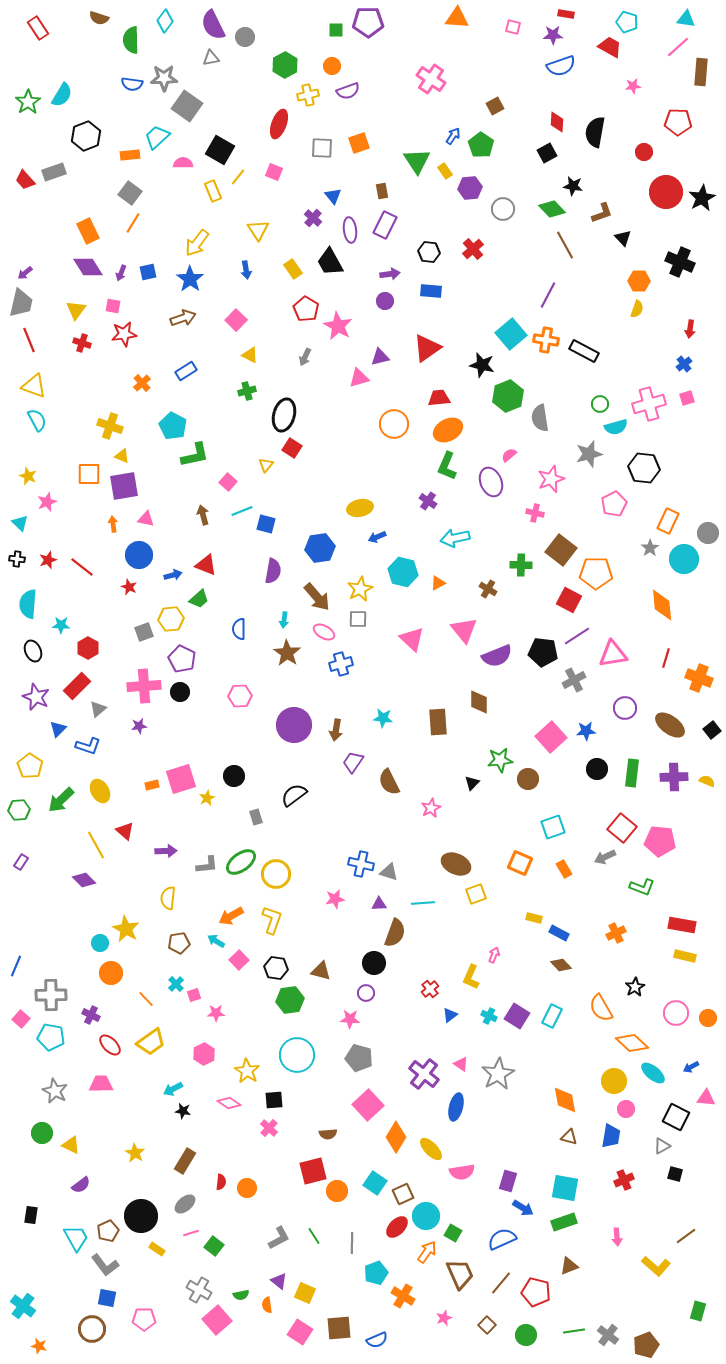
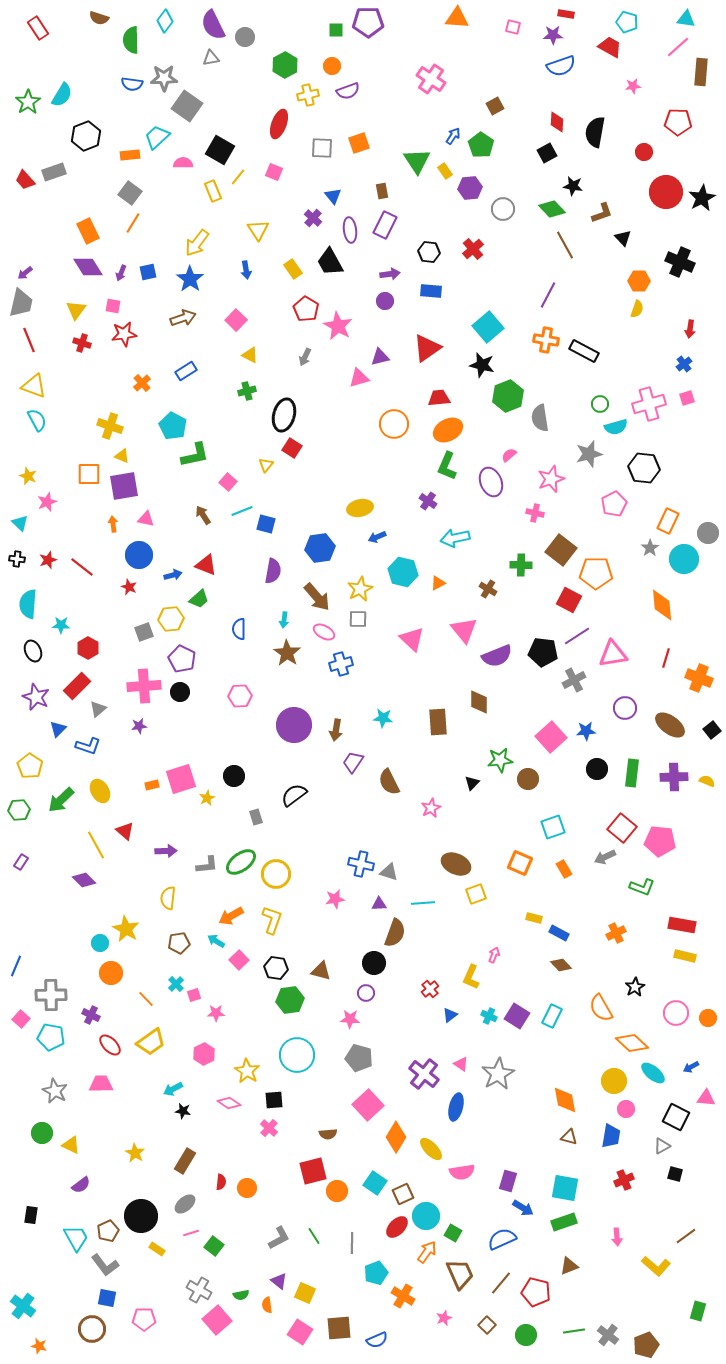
cyan square at (511, 334): moved 23 px left, 7 px up
brown arrow at (203, 515): rotated 18 degrees counterclockwise
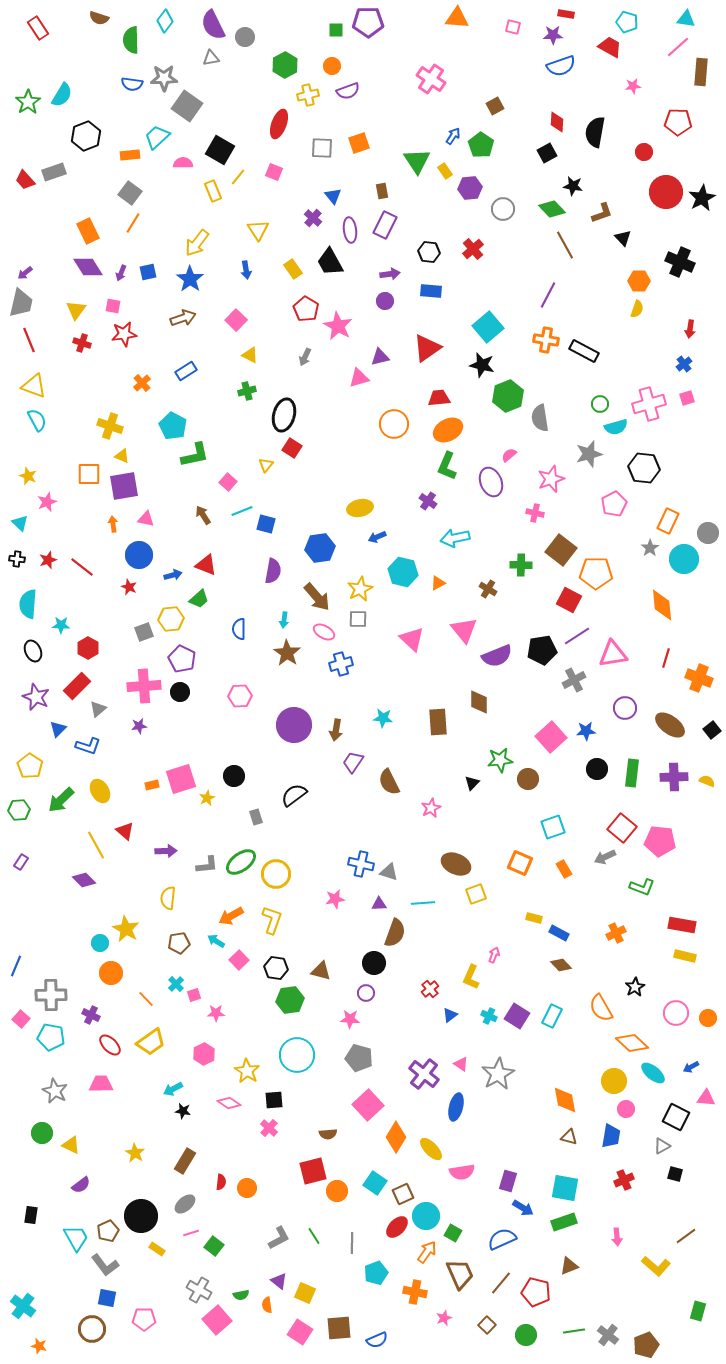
black pentagon at (543, 652): moved 1 px left, 2 px up; rotated 16 degrees counterclockwise
orange cross at (403, 1296): moved 12 px right, 4 px up; rotated 20 degrees counterclockwise
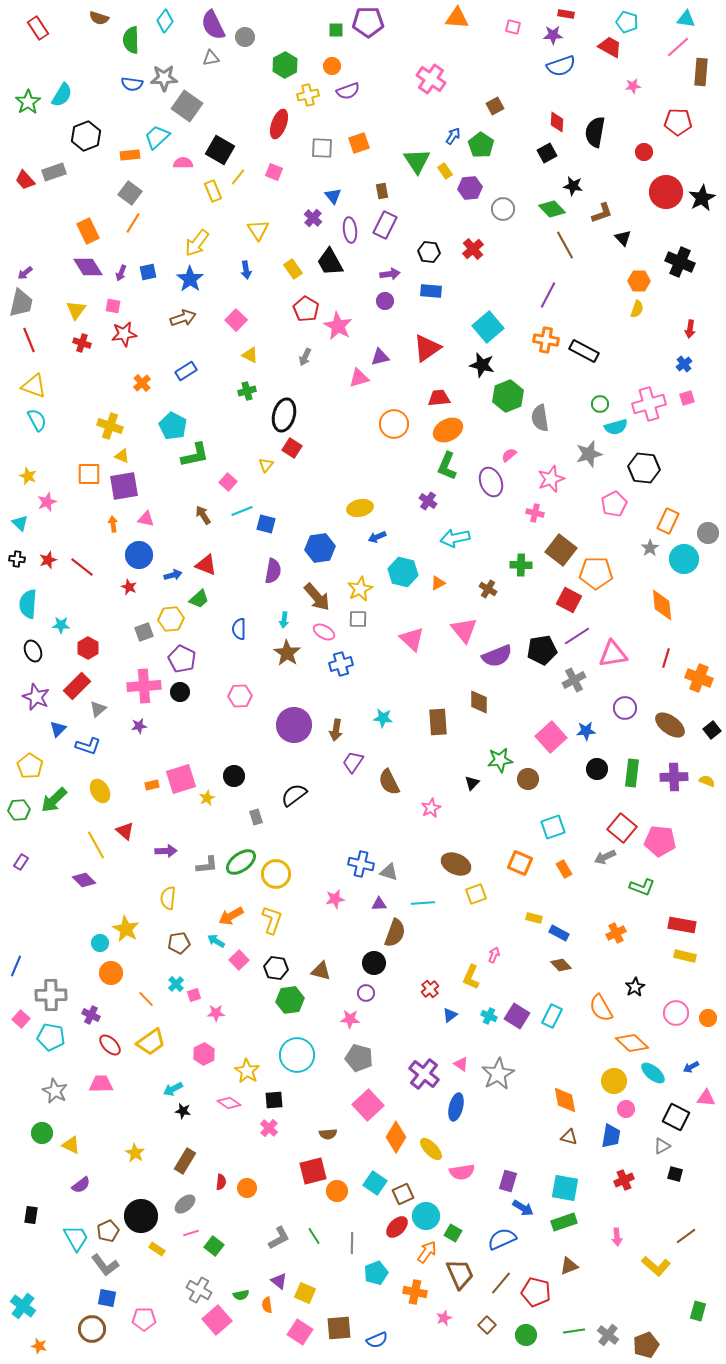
green arrow at (61, 800): moved 7 px left
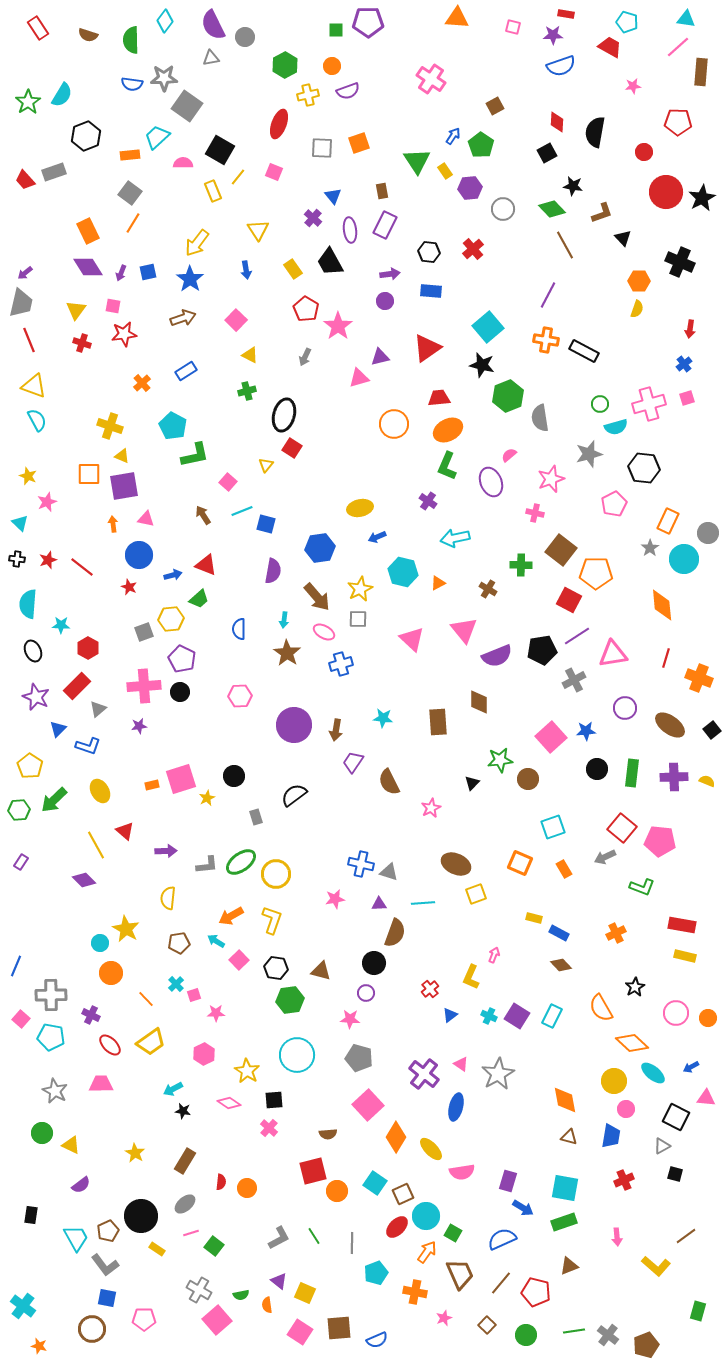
brown semicircle at (99, 18): moved 11 px left, 17 px down
pink star at (338, 326): rotated 8 degrees clockwise
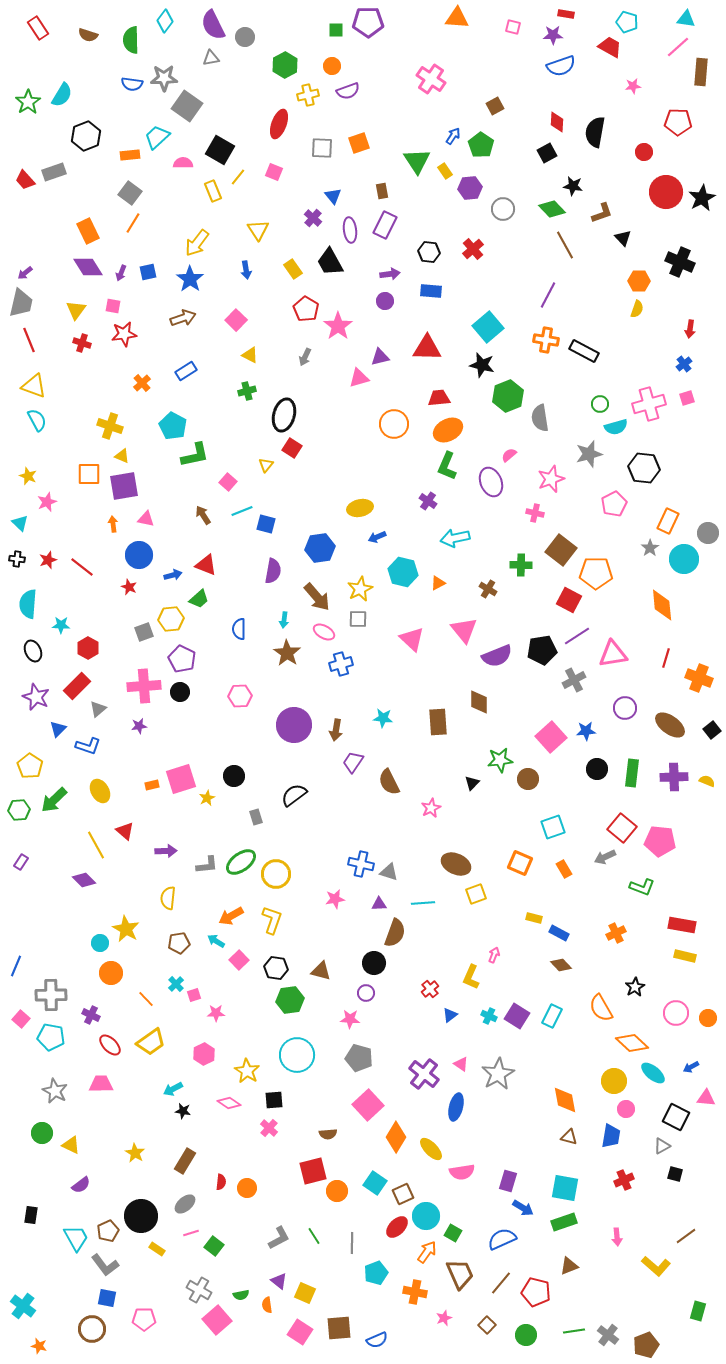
red triangle at (427, 348): rotated 36 degrees clockwise
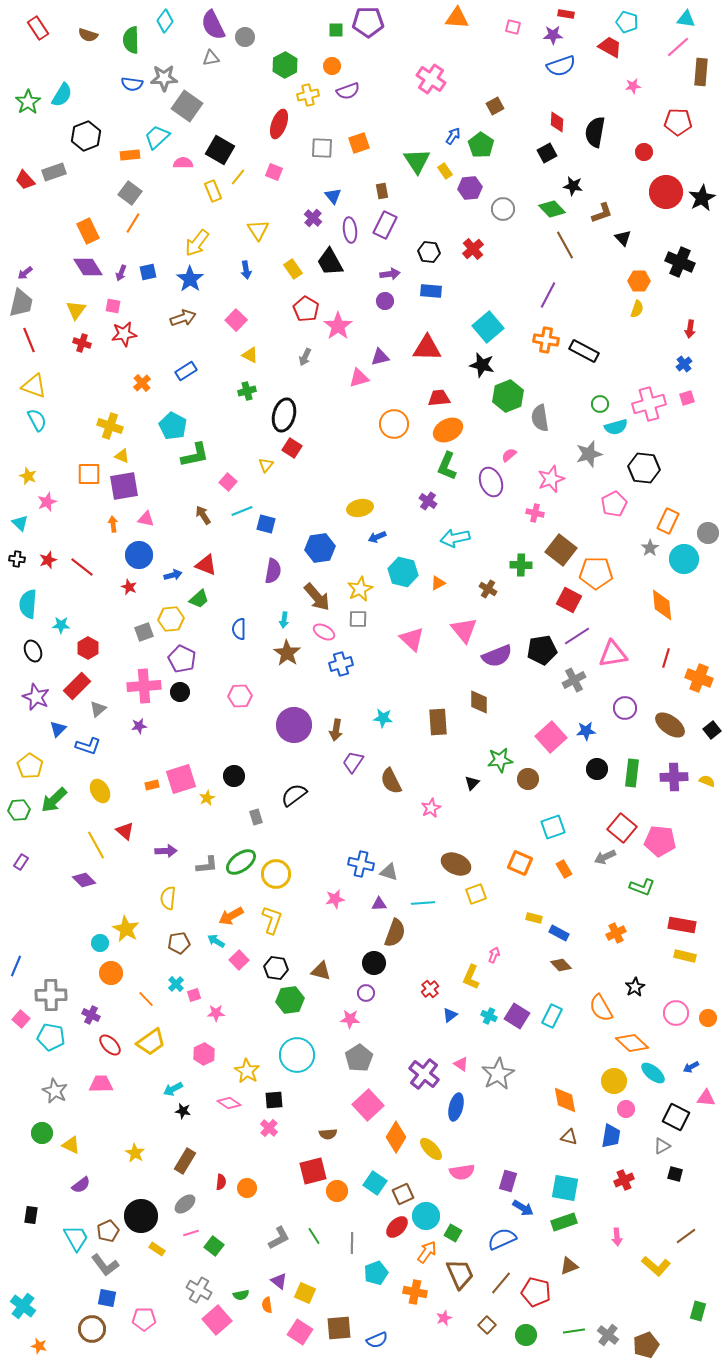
brown semicircle at (389, 782): moved 2 px right, 1 px up
gray pentagon at (359, 1058): rotated 24 degrees clockwise
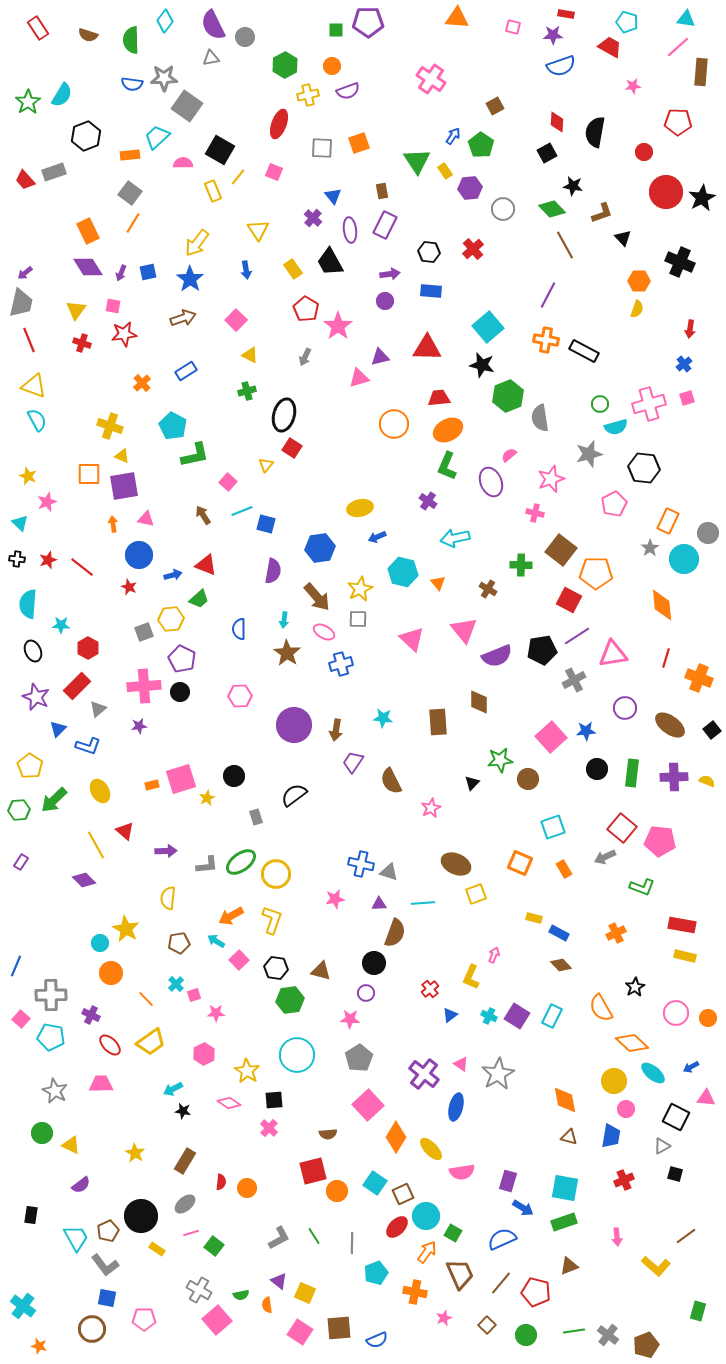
orange triangle at (438, 583): rotated 42 degrees counterclockwise
